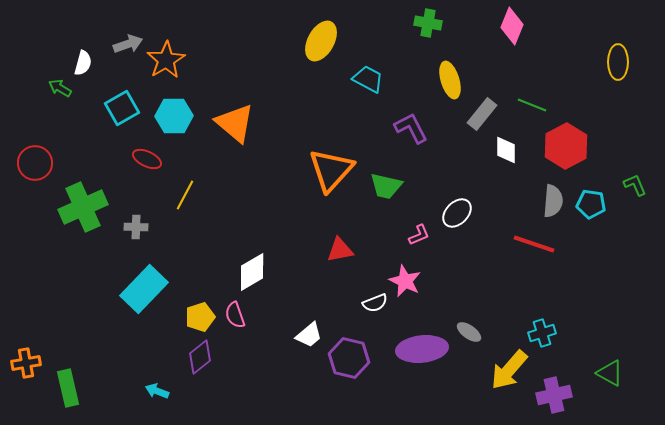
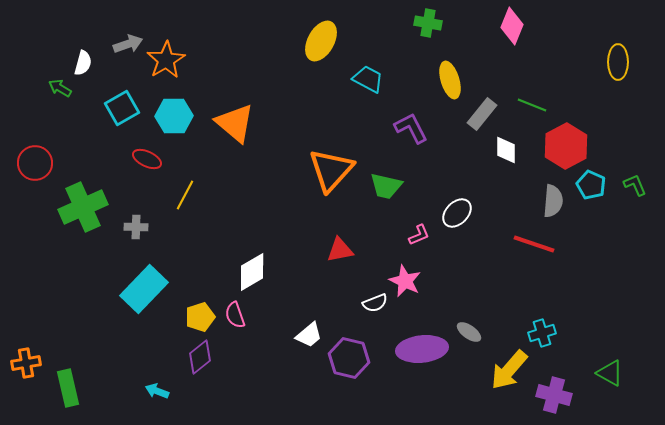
cyan pentagon at (591, 204): moved 19 px up; rotated 16 degrees clockwise
purple cross at (554, 395): rotated 28 degrees clockwise
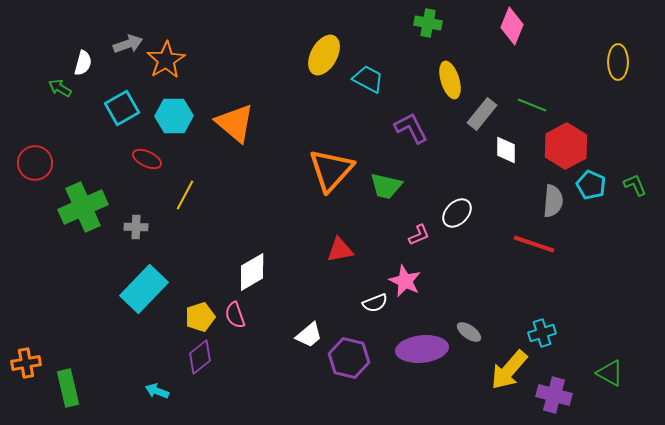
yellow ellipse at (321, 41): moved 3 px right, 14 px down
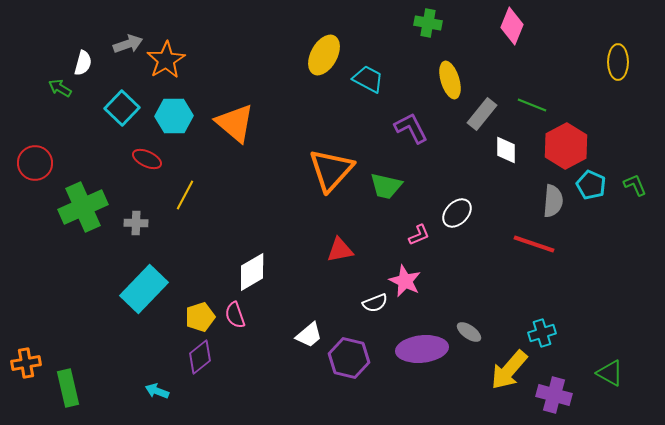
cyan square at (122, 108): rotated 16 degrees counterclockwise
gray cross at (136, 227): moved 4 px up
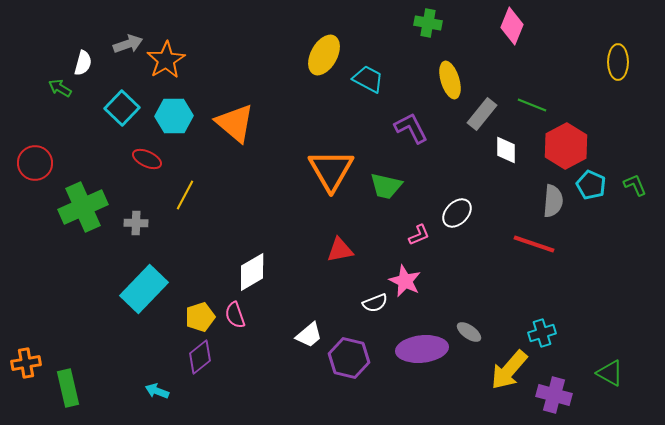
orange triangle at (331, 170): rotated 12 degrees counterclockwise
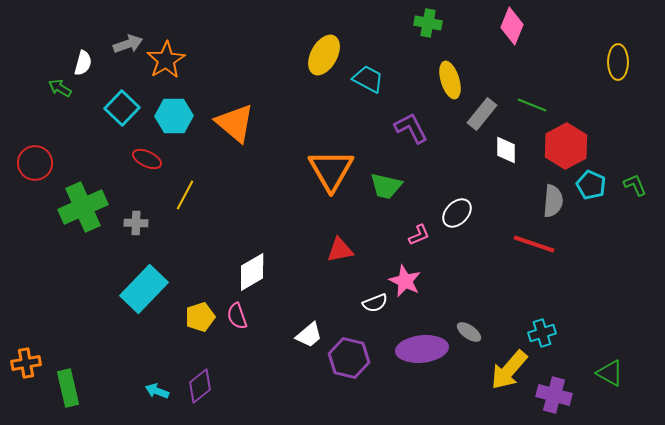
pink semicircle at (235, 315): moved 2 px right, 1 px down
purple diamond at (200, 357): moved 29 px down
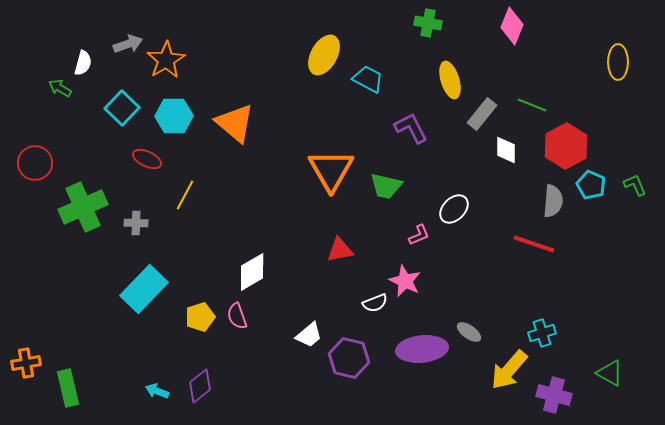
white ellipse at (457, 213): moved 3 px left, 4 px up
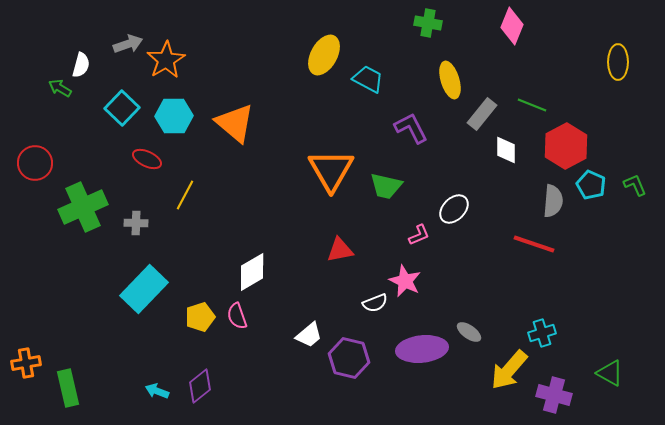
white semicircle at (83, 63): moved 2 px left, 2 px down
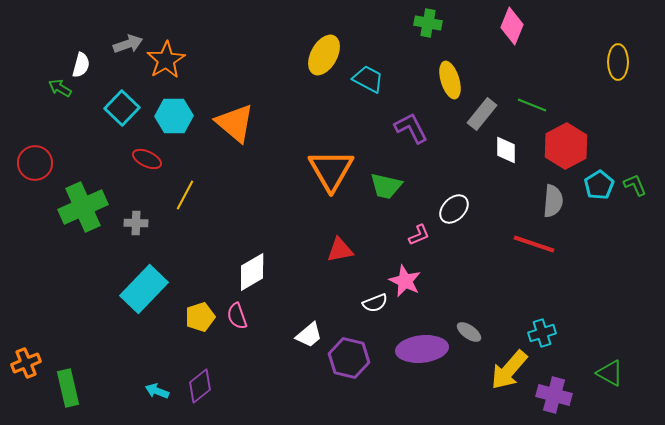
cyan pentagon at (591, 185): moved 8 px right; rotated 16 degrees clockwise
orange cross at (26, 363): rotated 12 degrees counterclockwise
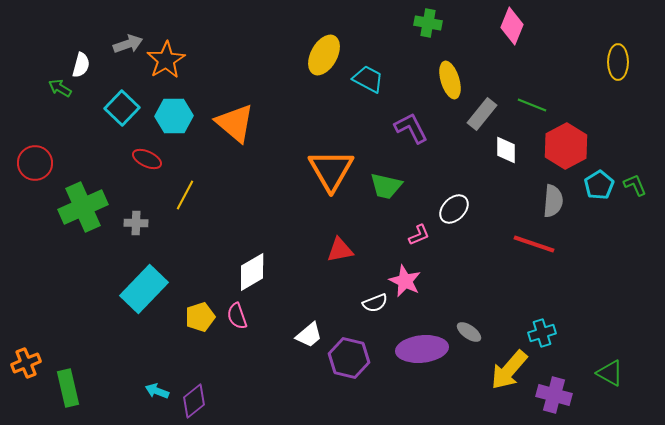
purple diamond at (200, 386): moved 6 px left, 15 px down
